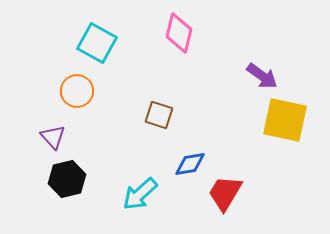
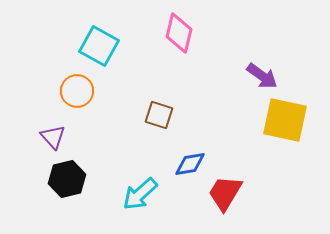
cyan square: moved 2 px right, 3 px down
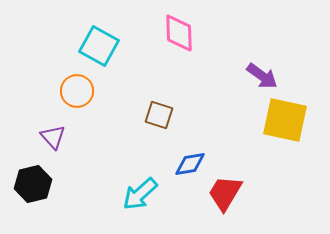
pink diamond: rotated 15 degrees counterclockwise
black hexagon: moved 34 px left, 5 px down
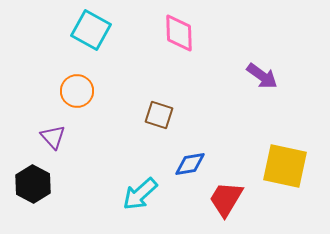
cyan square: moved 8 px left, 16 px up
yellow square: moved 46 px down
black hexagon: rotated 18 degrees counterclockwise
red trapezoid: moved 1 px right, 6 px down
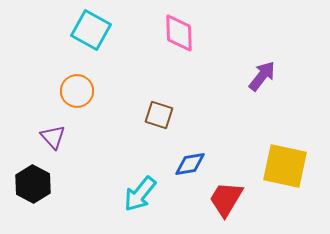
purple arrow: rotated 88 degrees counterclockwise
cyan arrow: rotated 9 degrees counterclockwise
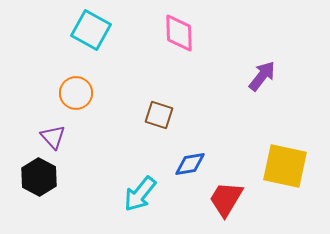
orange circle: moved 1 px left, 2 px down
black hexagon: moved 6 px right, 7 px up
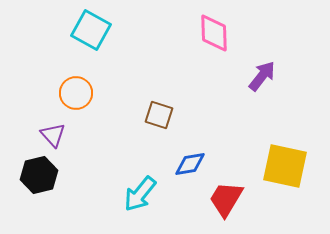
pink diamond: moved 35 px right
purple triangle: moved 2 px up
black hexagon: moved 2 px up; rotated 18 degrees clockwise
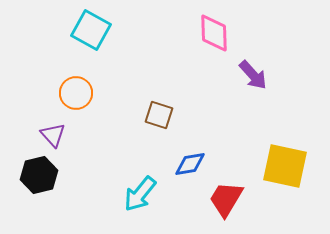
purple arrow: moved 9 px left, 1 px up; rotated 100 degrees clockwise
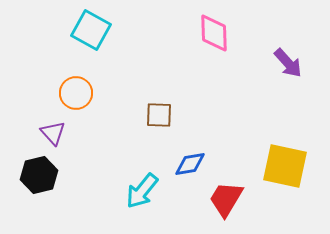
purple arrow: moved 35 px right, 12 px up
brown square: rotated 16 degrees counterclockwise
purple triangle: moved 2 px up
cyan arrow: moved 2 px right, 3 px up
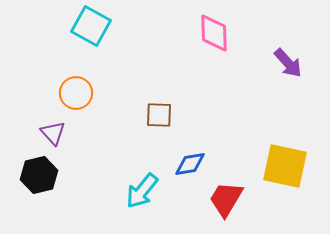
cyan square: moved 4 px up
